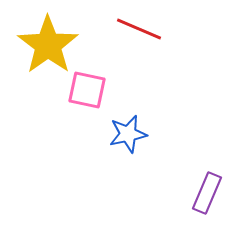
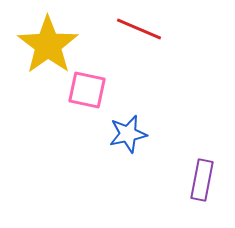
purple rectangle: moved 5 px left, 13 px up; rotated 12 degrees counterclockwise
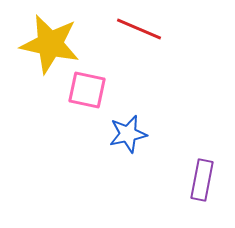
yellow star: moved 2 px right, 1 px up; rotated 24 degrees counterclockwise
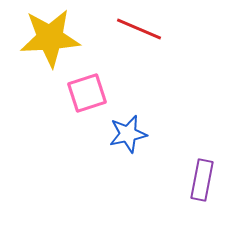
yellow star: moved 6 px up; rotated 16 degrees counterclockwise
pink square: moved 3 px down; rotated 30 degrees counterclockwise
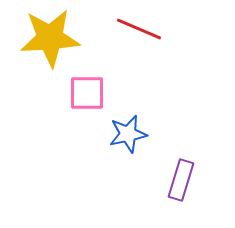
pink square: rotated 18 degrees clockwise
purple rectangle: moved 21 px left; rotated 6 degrees clockwise
